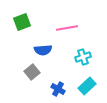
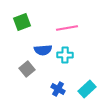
cyan cross: moved 18 px left, 2 px up; rotated 21 degrees clockwise
gray square: moved 5 px left, 3 px up
cyan rectangle: moved 3 px down
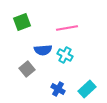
cyan cross: rotated 28 degrees clockwise
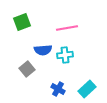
cyan cross: rotated 35 degrees counterclockwise
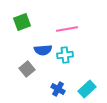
pink line: moved 1 px down
